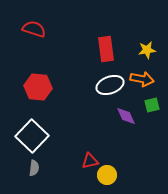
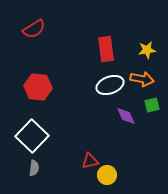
red semicircle: rotated 130 degrees clockwise
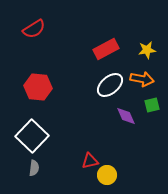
red rectangle: rotated 70 degrees clockwise
white ellipse: rotated 20 degrees counterclockwise
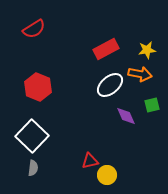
orange arrow: moved 2 px left, 5 px up
red hexagon: rotated 16 degrees clockwise
gray semicircle: moved 1 px left
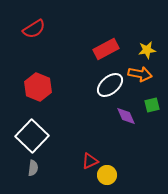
red triangle: rotated 12 degrees counterclockwise
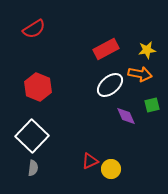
yellow circle: moved 4 px right, 6 px up
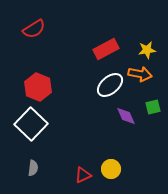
green square: moved 1 px right, 2 px down
white square: moved 1 px left, 12 px up
red triangle: moved 7 px left, 14 px down
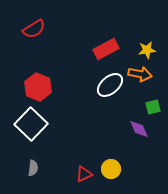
purple diamond: moved 13 px right, 13 px down
red triangle: moved 1 px right, 1 px up
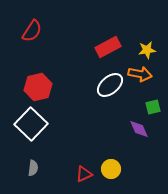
red semicircle: moved 2 px left, 2 px down; rotated 25 degrees counterclockwise
red rectangle: moved 2 px right, 2 px up
red hexagon: rotated 24 degrees clockwise
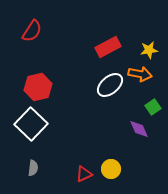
yellow star: moved 2 px right
green square: rotated 21 degrees counterclockwise
